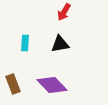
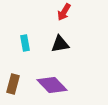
cyan rectangle: rotated 14 degrees counterclockwise
brown rectangle: rotated 36 degrees clockwise
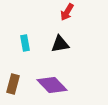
red arrow: moved 3 px right
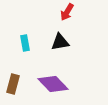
black triangle: moved 2 px up
purple diamond: moved 1 px right, 1 px up
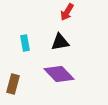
purple diamond: moved 6 px right, 10 px up
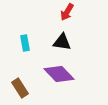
black triangle: moved 2 px right; rotated 18 degrees clockwise
brown rectangle: moved 7 px right, 4 px down; rotated 48 degrees counterclockwise
